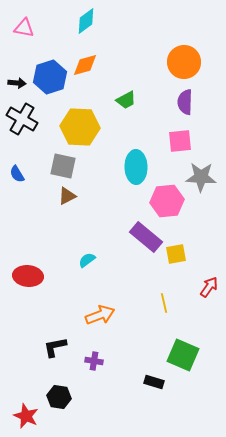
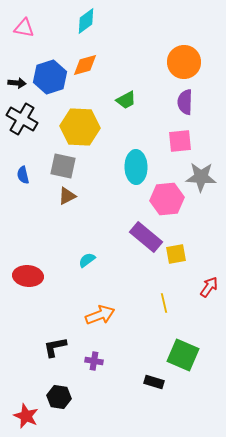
blue semicircle: moved 6 px right, 1 px down; rotated 18 degrees clockwise
pink hexagon: moved 2 px up
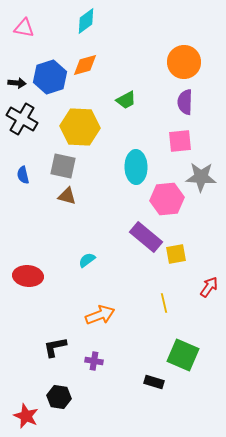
brown triangle: rotated 42 degrees clockwise
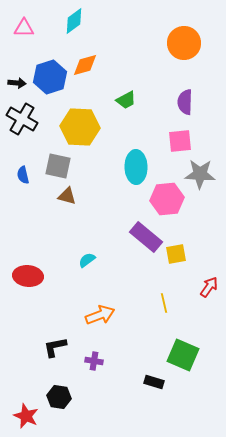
cyan diamond: moved 12 px left
pink triangle: rotated 10 degrees counterclockwise
orange circle: moved 19 px up
gray square: moved 5 px left
gray star: moved 1 px left, 3 px up
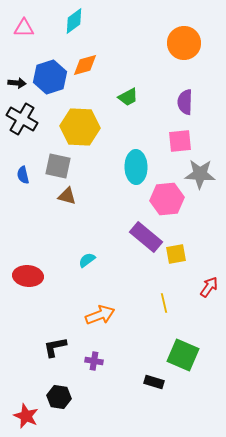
green trapezoid: moved 2 px right, 3 px up
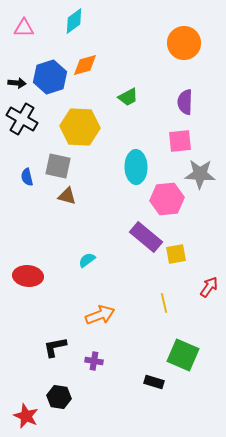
blue semicircle: moved 4 px right, 2 px down
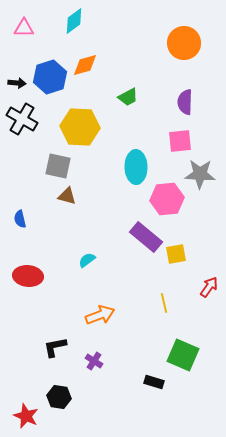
blue semicircle: moved 7 px left, 42 px down
purple cross: rotated 24 degrees clockwise
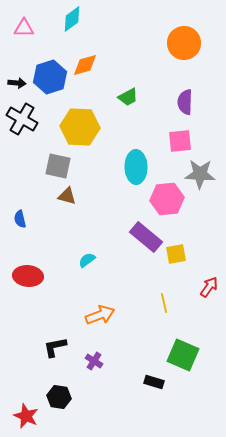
cyan diamond: moved 2 px left, 2 px up
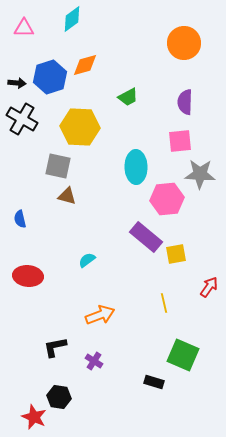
red star: moved 8 px right, 1 px down
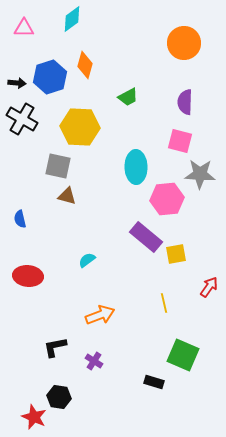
orange diamond: rotated 60 degrees counterclockwise
pink square: rotated 20 degrees clockwise
